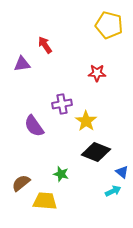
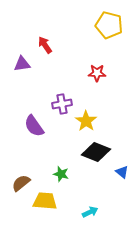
cyan arrow: moved 23 px left, 21 px down
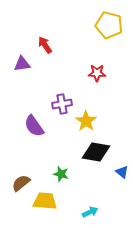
black diamond: rotated 12 degrees counterclockwise
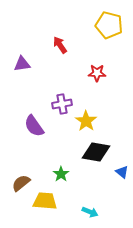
red arrow: moved 15 px right
green star: rotated 21 degrees clockwise
cyan arrow: rotated 49 degrees clockwise
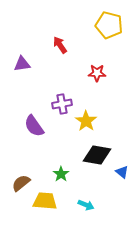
black diamond: moved 1 px right, 3 px down
cyan arrow: moved 4 px left, 7 px up
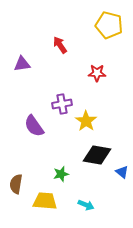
green star: rotated 21 degrees clockwise
brown semicircle: moved 5 px left, 1 px down; rotated 42 degrees counterclockwise
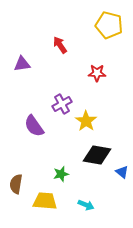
purple cross: rotated 18 degrees counterclockwise
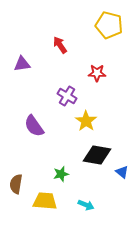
purple cross: moved 5 px right, 8 px up; rotated 30 degrees counterclockwise
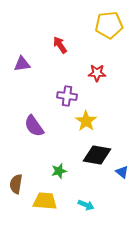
yellow pentagon: rotated 20 degrees counterclockwise
purple cross: rotated 24 degrees counterclockwise
green star: moved 2 px left, 3 px up
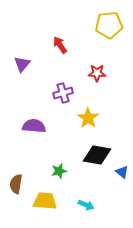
purple triangle: rotated 42 degrees counterclockwise
purple cross: moved 4 px left, 3 px up; rotated 24 degrees counterclockwise
yellow star: moved 2 px right, 3 px up
purple semicircle: rotated 130 degrees clockwise
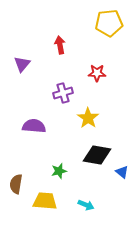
yellow pentagon: moved 2 px up
red arrow: rotated 24 degrees clockwise
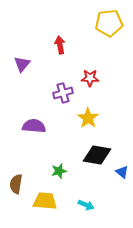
red star: moved 7 px left, 5 px down
